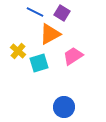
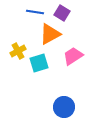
blue line: rotated 18 degrees counterclockwise
yellow cross: rotated 21 degrees clockwise
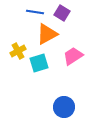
orange triangle: moved 3 px left
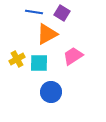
blue line: moved 1 px left
yellow cross: moved 1 px left, 8 px down
cyan square: rotated 18 degrees clockwise
blue circle: moved 13 px left, 15 px up
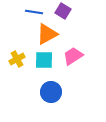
purple square: moved 1 px right, 2 px up
cyan square: moved 5 px right, 3 px up
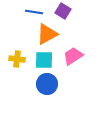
yellow cross: rotated 35 degrees clockwise
blue circle: moved 4 px left, 8 px up
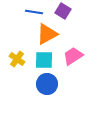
yellow cross: rotated 28 degrees clockwise
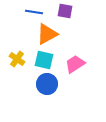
purple square: moved 2 px right; rotated 21 degrees counterclockwise
pink trapezoid: moved 2 px right, 8 px down
cyan square: rotated 12 degrees clockwise
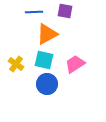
blue line: rotated 12 degrees counterclockwise
yellow cross: moved 1 px left, 5 px down
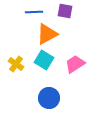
cyan square: rotated 18 degrees clockwise
blue circle: moved 2 px right, 14 px down
